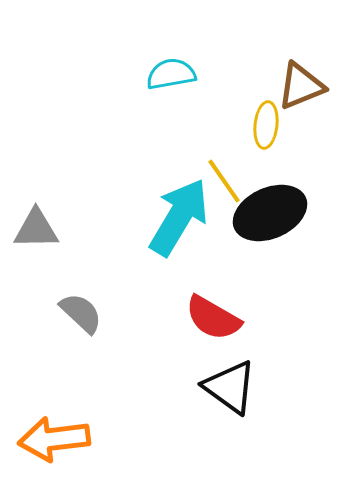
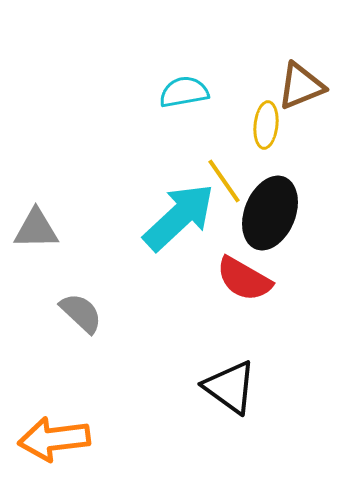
cyan semicircle: moved 13 px right, 18 px down
black ellipse: rotated 44 degrees counterclockwise
cyan arrow: rotated 16 degrees clockwise
red semicircle: moved 31 px right, 39 px up
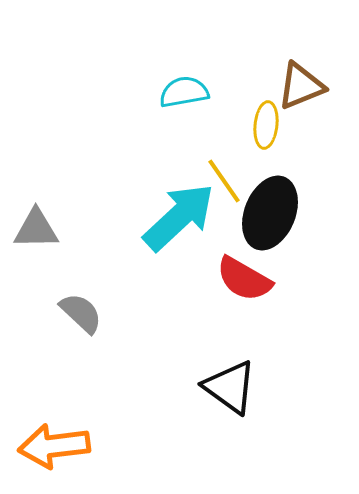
orange arrow: moved 7 px down
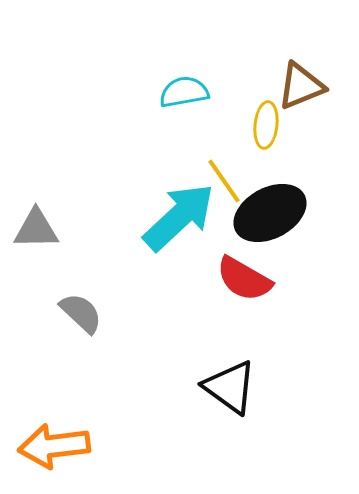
black ellipse: rotated 40 degrees clockwise
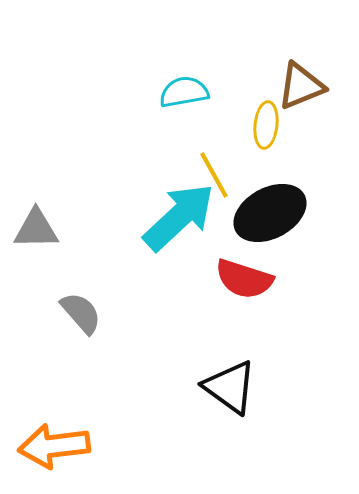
yellow line: moved 10 px left, 6 px up; rotated 6 degrees clockwise
red semicircle: rotated 12 degrees counterclockwise
gray semicircle: rotated 6 degrees clockwise
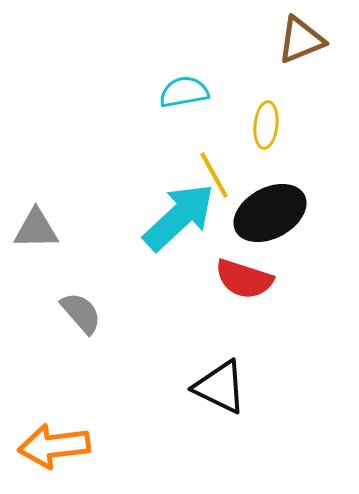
brown triangle: moved 46 px up
black triangle: moved 10 px left; rotated 10 degrees counterclockwise
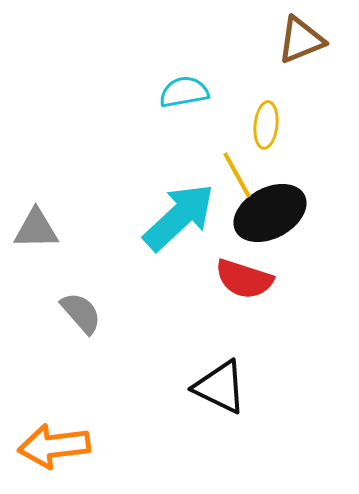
yellow line: moved 23 px right
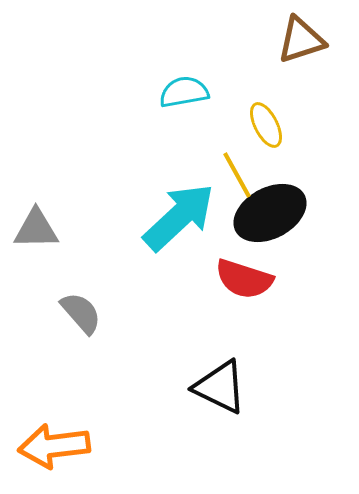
brown triangle: rotated 4 degrees clockwise
yellow ellipse: rotated 33 degrees counterclockwise
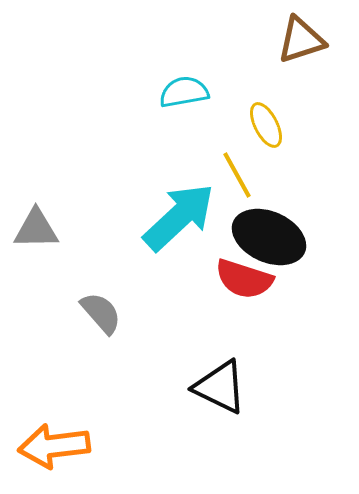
black ellipse: moved 1 px left, 24 px down; rotated 52 degrees clockwise
gray semicircle: moved 20 px right
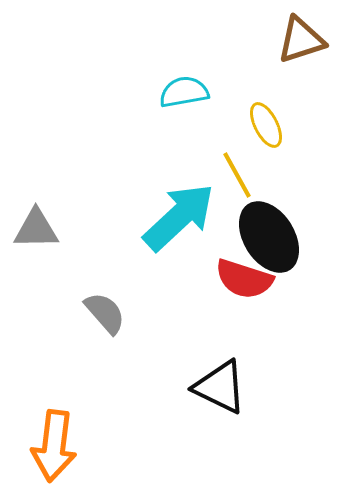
black ellipse: rotated 34 degrees clockwise
gray semicircle: moved 4 px right
orange arrow: rotated 76 degrees counterclockwise
